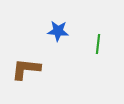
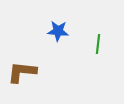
brown L-shape: moved 4 px left, 3 px down
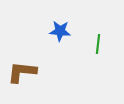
blue star: moved 2 px right
